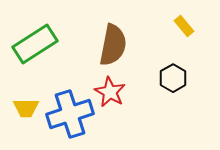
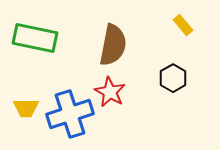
yellow rectangle: moved 1 px left, 1 px up
green rectangle: moved 6 px up; rotated 45 degrees clockwise
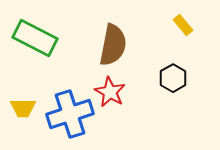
green rectangle: rotated 15 degrees clockwise
yellow trapezoid: moved 3 px left
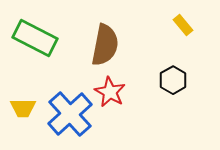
brown semicircle: moved 8 px left
black hexagon: moved 2 px down
blue cross: rotated 24 degrees counterclockwise
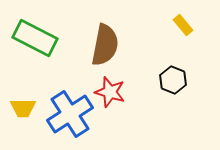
black hexagon: rotated 8 degrees counterclockwise
red star: rotated 12 degrees counterclockwise
blue cross: rotated 9 degrees clockwise
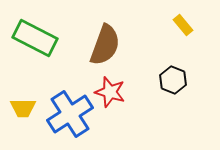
brown semicircle: rotated 9 degrees clockwise
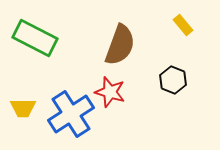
brown semicircle: moved 15 px right
blue cross: moved 1 px right
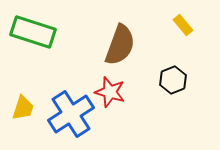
green rectangle: moved 2 px left, 6 px up; rotated 9 degrees counterclockwise
black hexagon: rotated 16 degrees clockwise
yellow trapezoid: rotated 72 degrees counterclockwise
